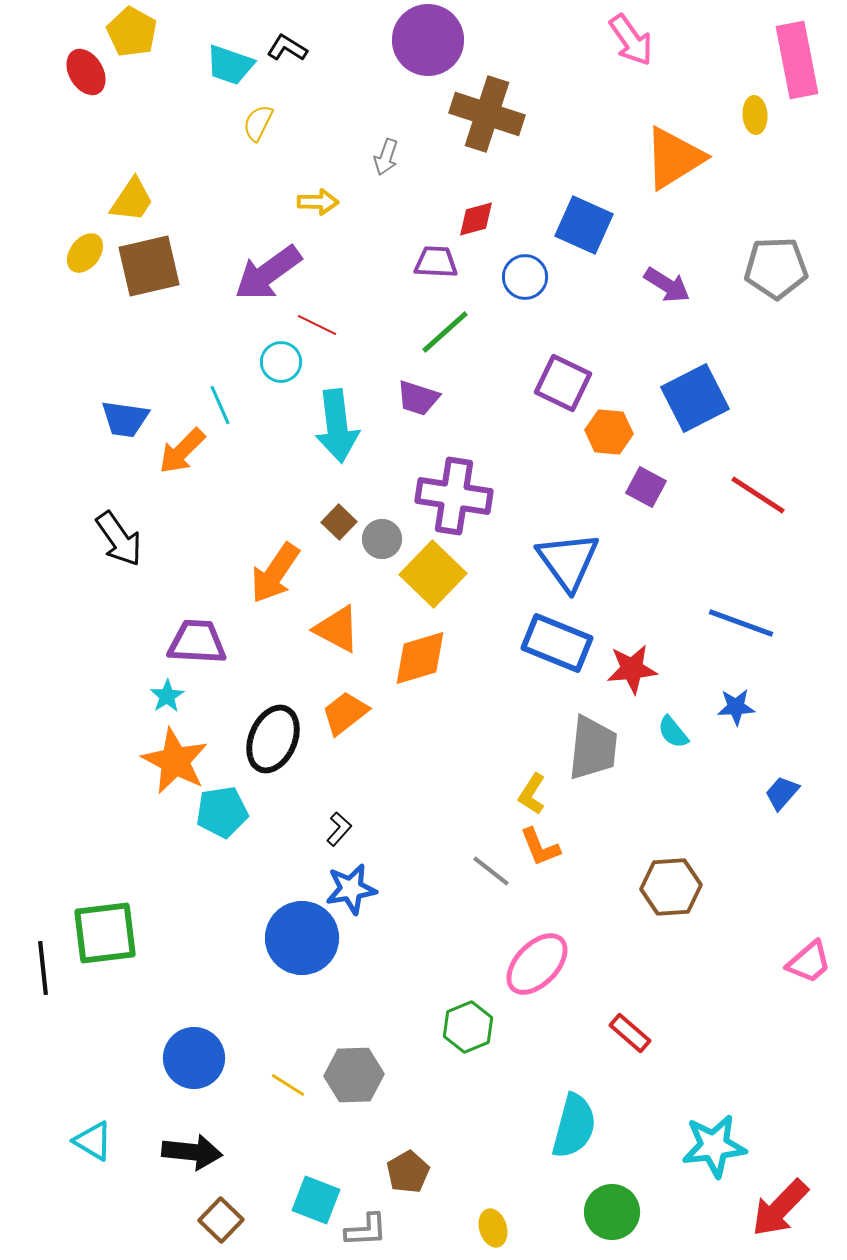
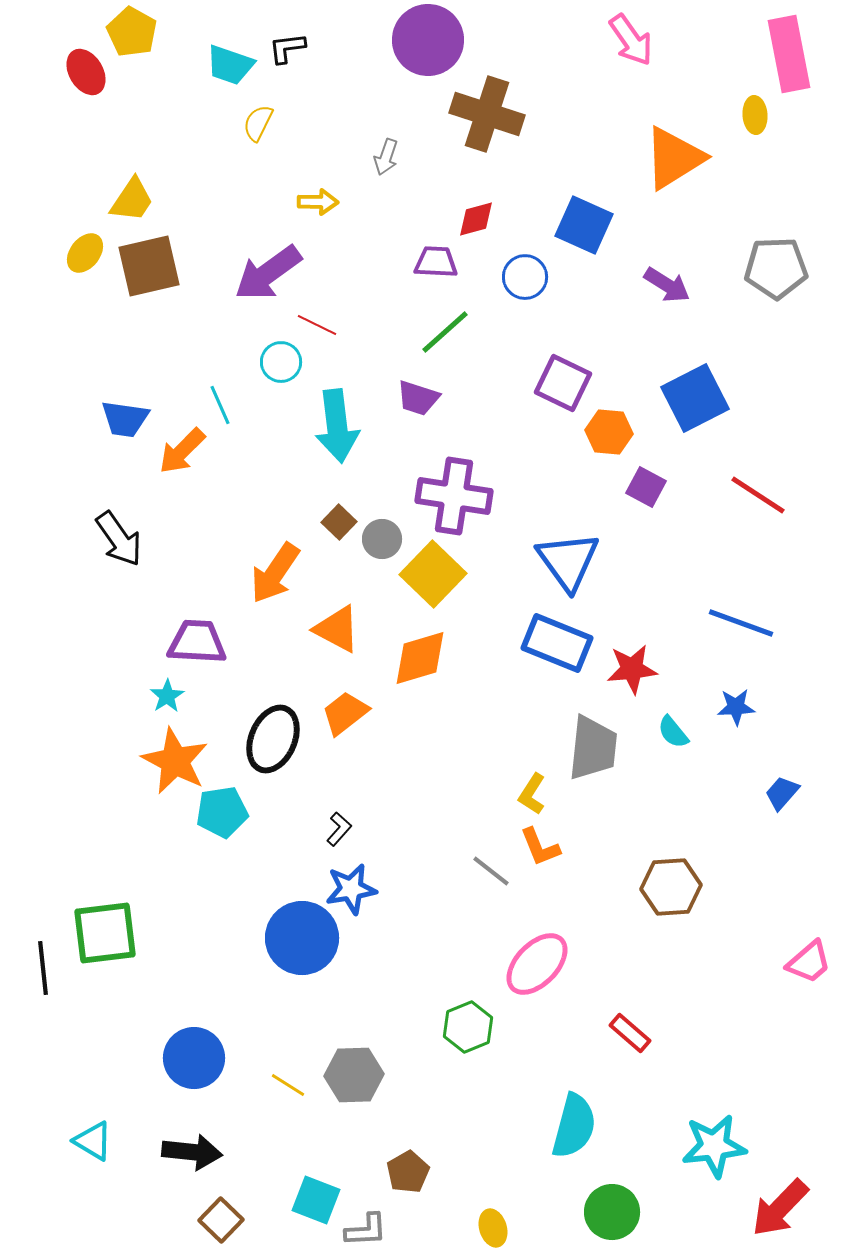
black L-shape at (287, 48): rotated 39 degrees counterclockwise
pink rectangle at (797, 60): moved 8 px left, 6 px up
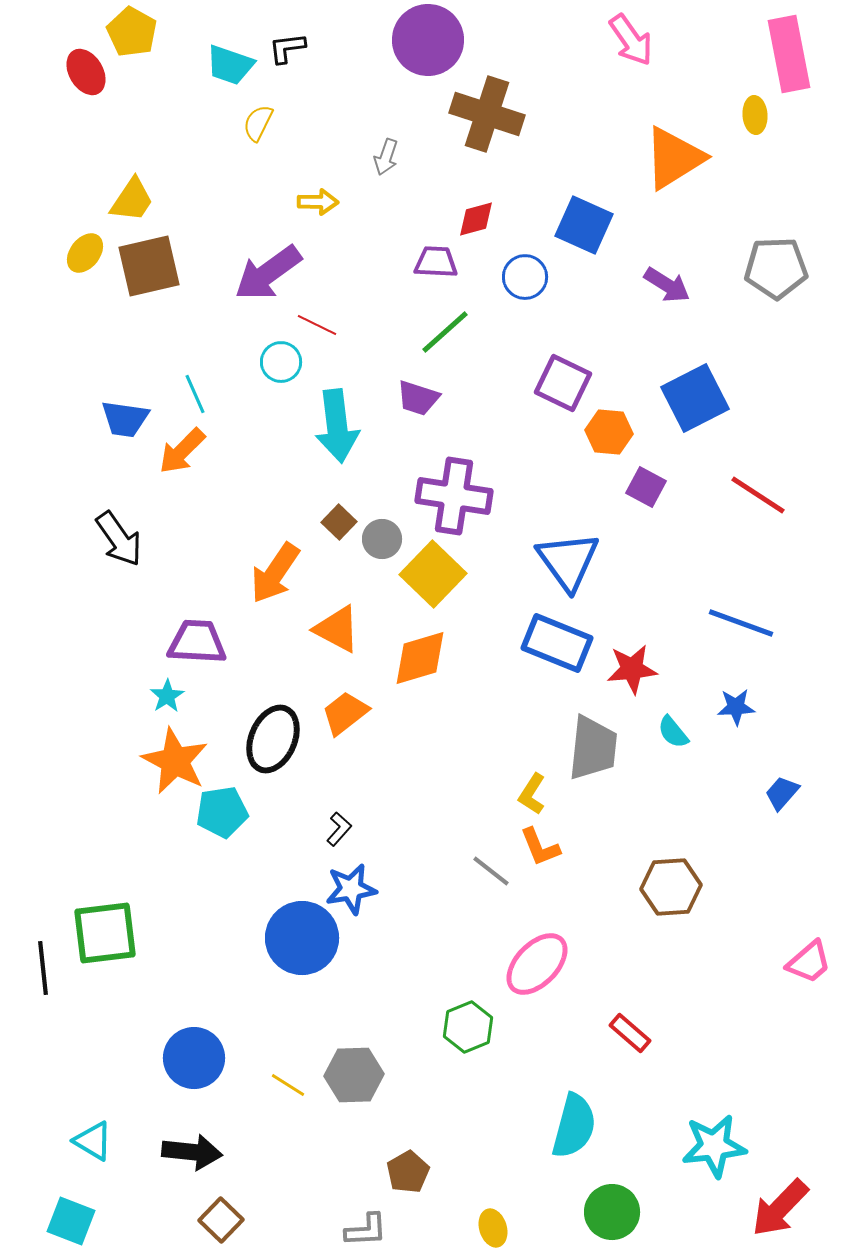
cyan line at (220, 405): moved 25 px left, 11 px up
cyan square at (316, 1200): moved 245 px left, 21 px down
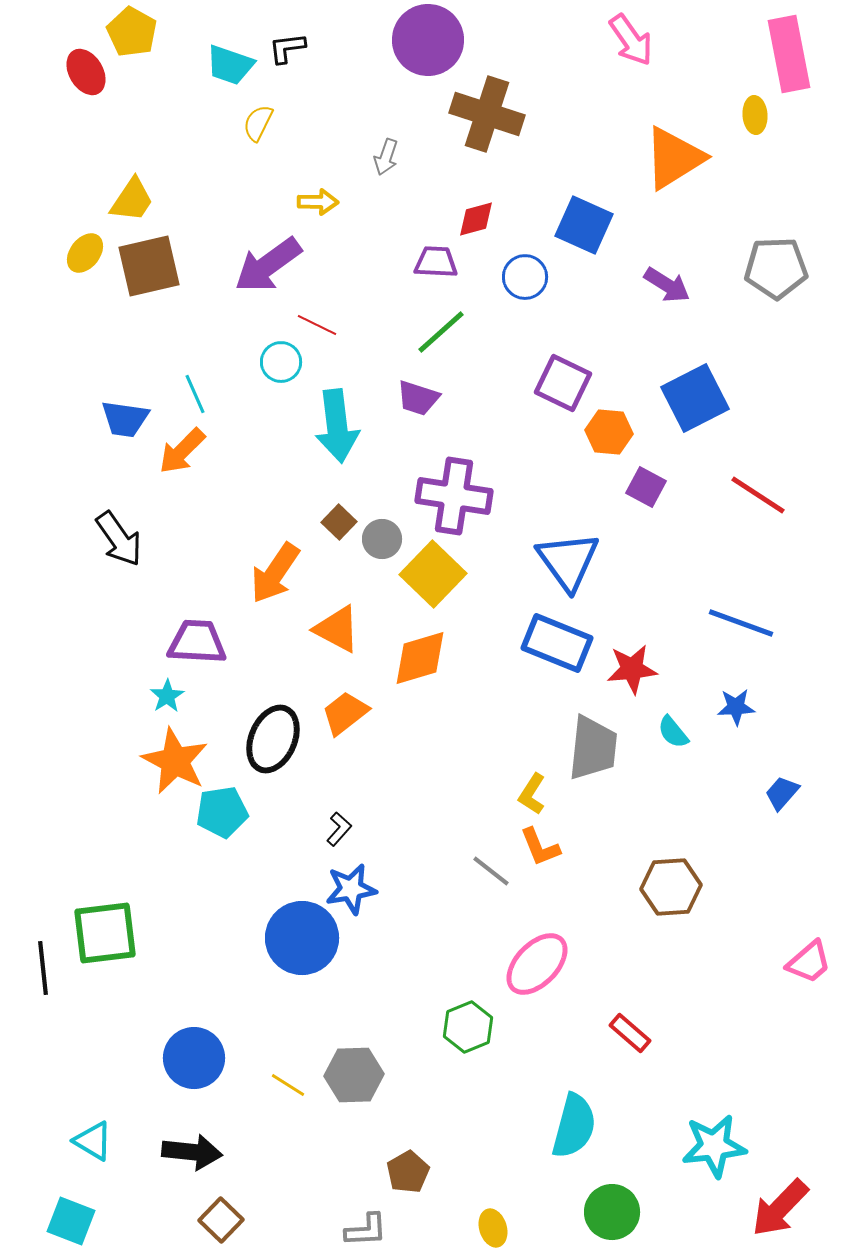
purple arrow at (268, 273): moved 8 px up
green line at (445, 332): moved 4 px left
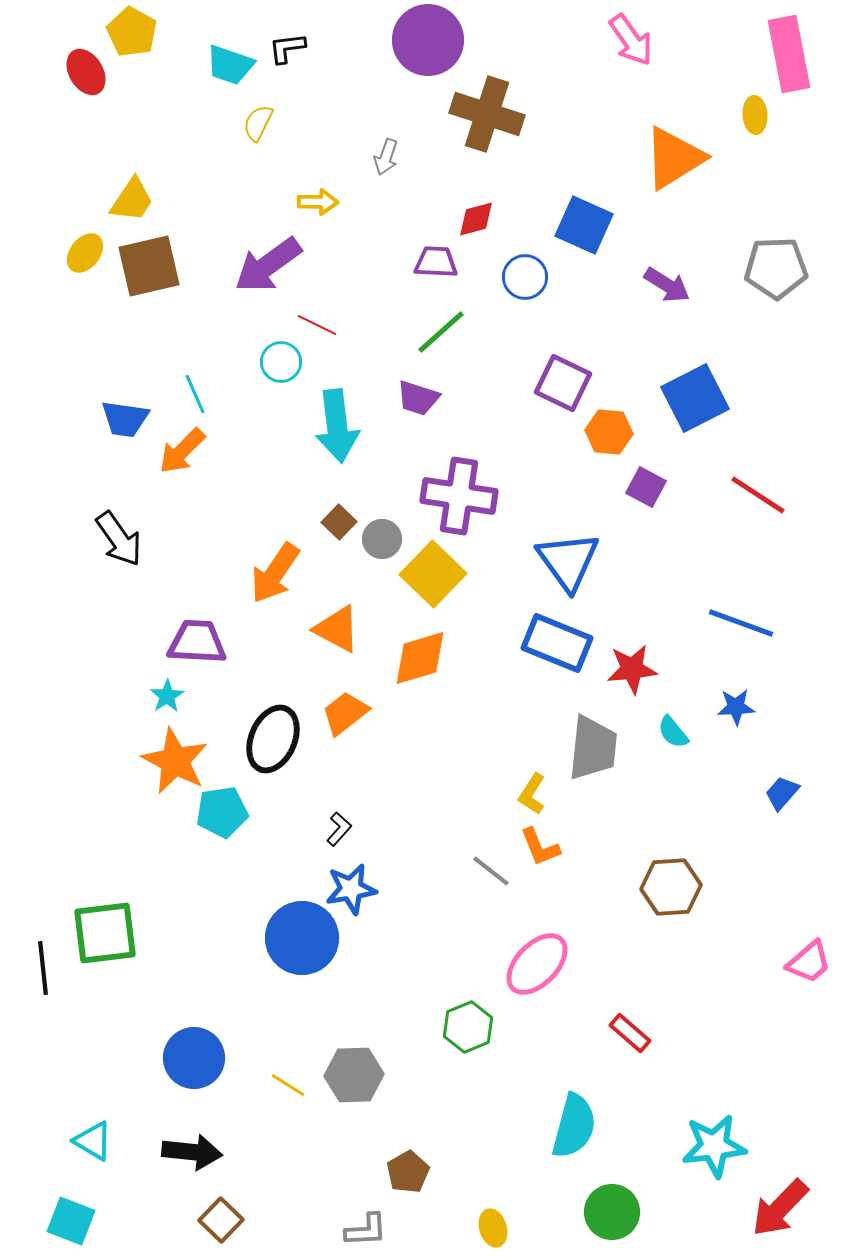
purple cross at (454, 496): moved 5 px right
